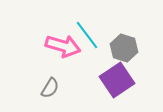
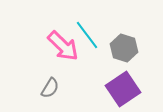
pink arrow: rotated 28 degrees clockwise
purple square: moved 6 px right, 9 px down
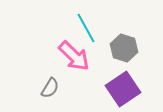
cyan line: moved 1 px left, 7 px up; rotated 8 degrees clockwise
pink arrow: moved 11 px right, 10 px down
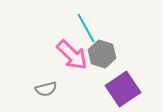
gray hexagon: moved 22 px left, 6 px down
pink arrow: moved 2 px left, 1 px up
gray semicircle: moved 4 px left, 1 px down; rotated 45 degrees clockwise
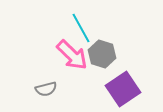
cyan line: moved 5 px left
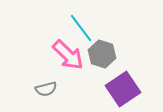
cyan line: rotated 8 degrees counterclockwise
pink arrow: moved 4 px left
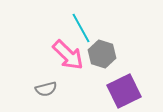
cyan line: rotated 8 degrees clockwise
purple square: moved 1 px right, 2 px down; rotated 8 degrees clockwise
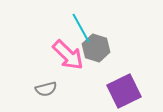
gray hexagon: moved 6 px left, 6 px up
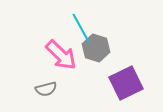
pink arrow: moved 7 px left
purple square: moved 2 px right, 8 px up
